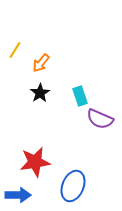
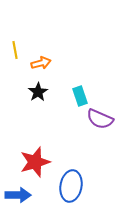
yellow line: rotated 42 degrees counterclockwise
orange arrow: rotated 144 degrees counterclockwise
black star: moved 2 px left, 1 px up
red star: rotated 8 degrees counterclockwise
blue ellipse: moved 2 px left; rotated 12 degrees counterclockwise
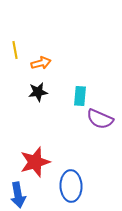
black star: rotated 24 degrees clockwise
cyan rectangle: rotated 24 degrees clockwise
blue ellipse: rotated 12 degrees counterclockwise
blue arrow: rotated 80 degrees clockwise
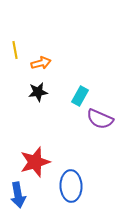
cyan rectangle: rotated 24 degrees clockwise
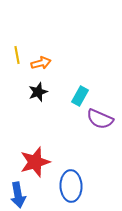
yellow line: moved 2 px right, 5 px down
black star: rotated 12 degrees counterclockwise
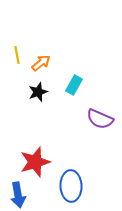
orange arrow: rotated 24 degrees counterclockwise
cyan rectangle: moved 6 px left, 11 px up
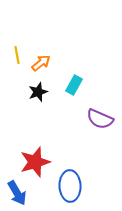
blue ellipse: moved 1 px left
blue arrow: moved 1 px left, 2 px up; rotated 20 degrees counterclockwise
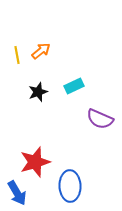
orange arrow: moved 12 px up
cyan rectangle: moved 1 px down; rotated 36 degrees clockwise
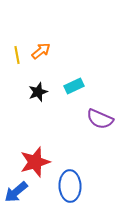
blue arrow: moved 1 px left, 1 px up; rotated 80 degrees clockwise
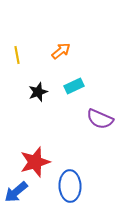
orange arrow: moved 20 px right
